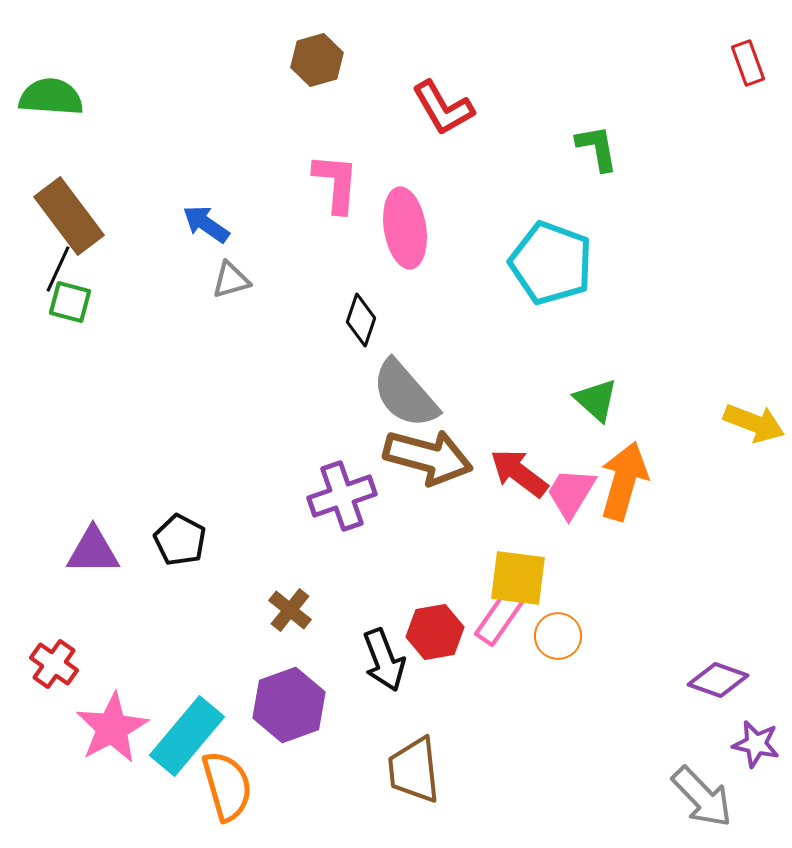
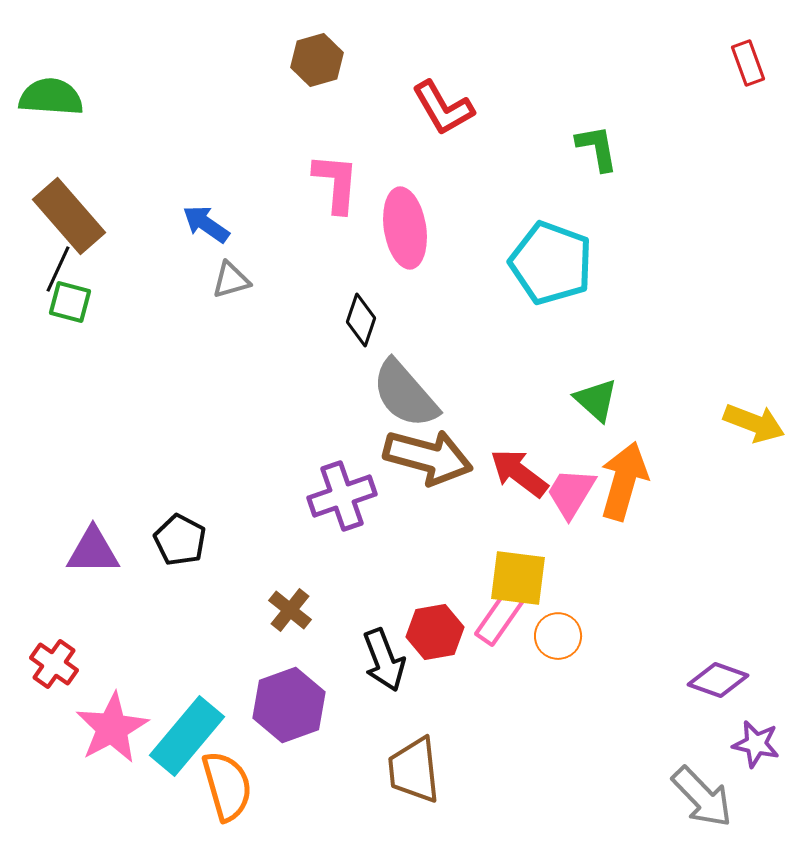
brown rectangle: rotated 4 degrees counterclockwise
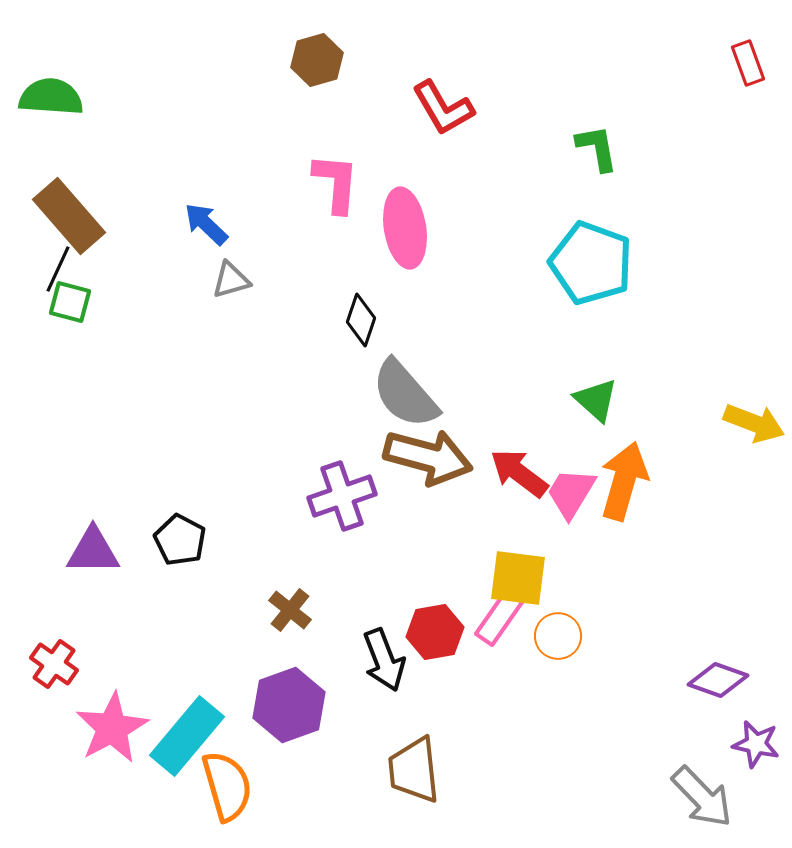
blue arrow: rotated 9 degrees clockwise
cyan pentagon: moved 40 px right
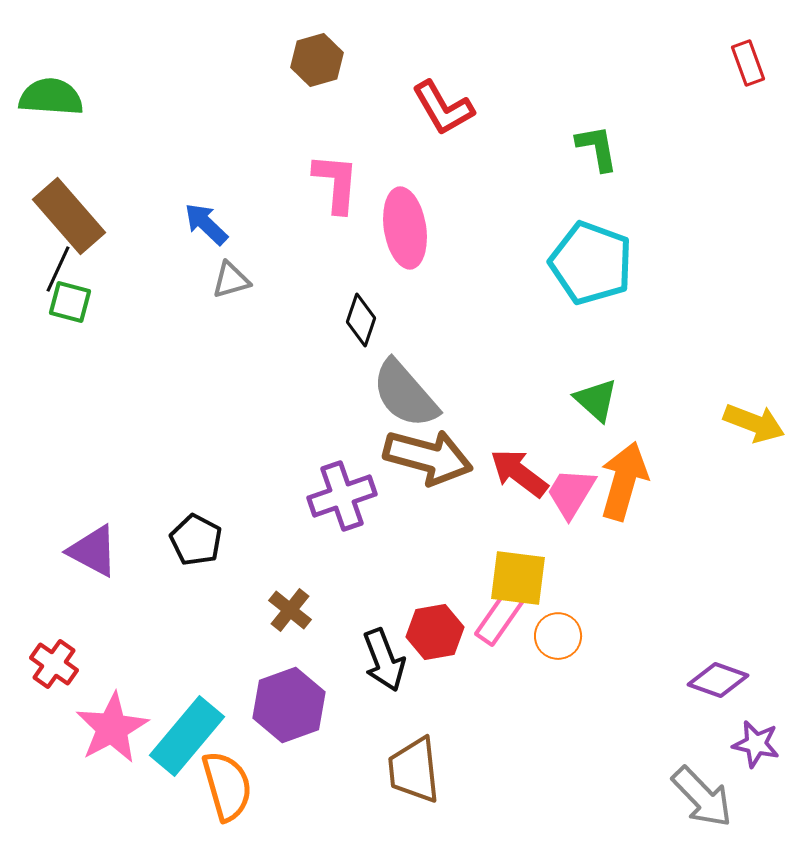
black pentagon: moved 16 px right
purple triangle: rotated 28 degrees clockwise
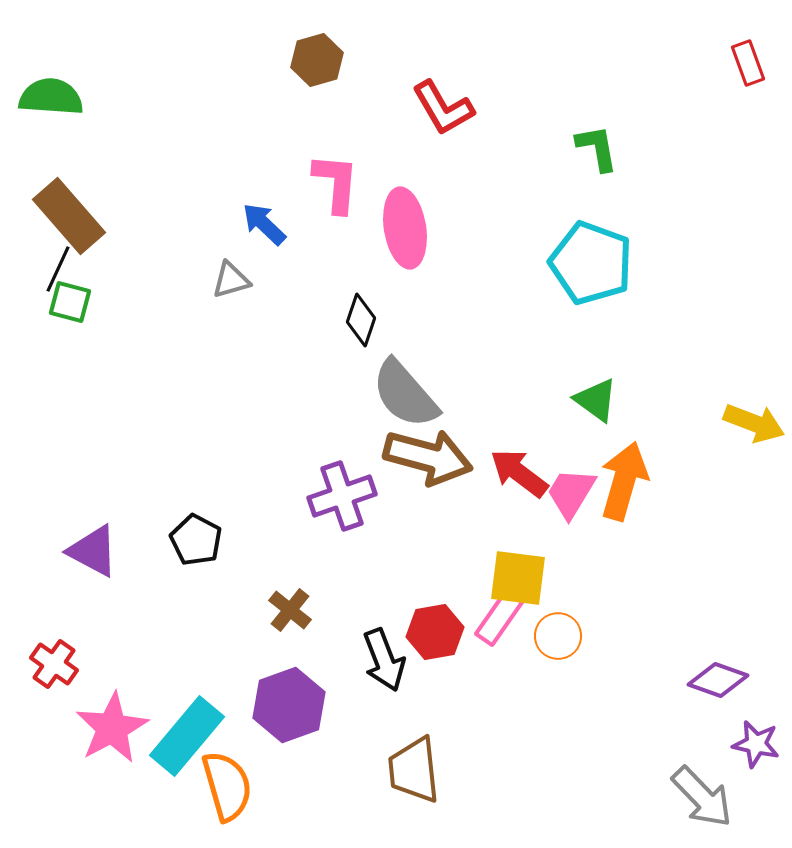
blue arrow: moved 58 px right
green triangle: rotated 6 degrees counterclockwise
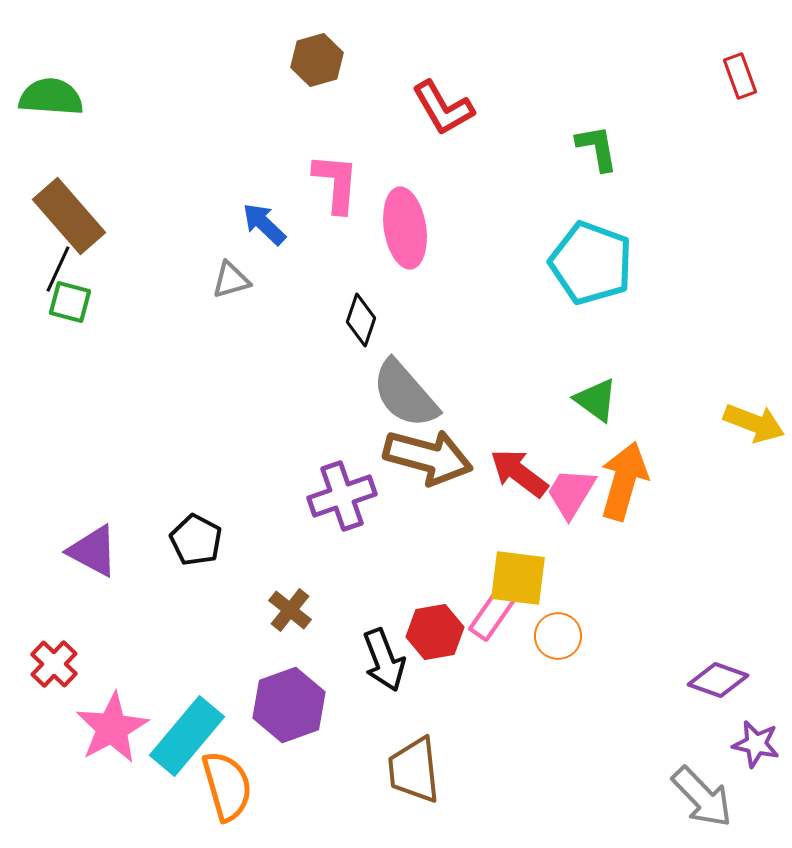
red rectangle: moved 8 px left, 13 px down
pink rectangle: moved 6 px left, 5 px up
red cross: rotated 9 degrees clockwise
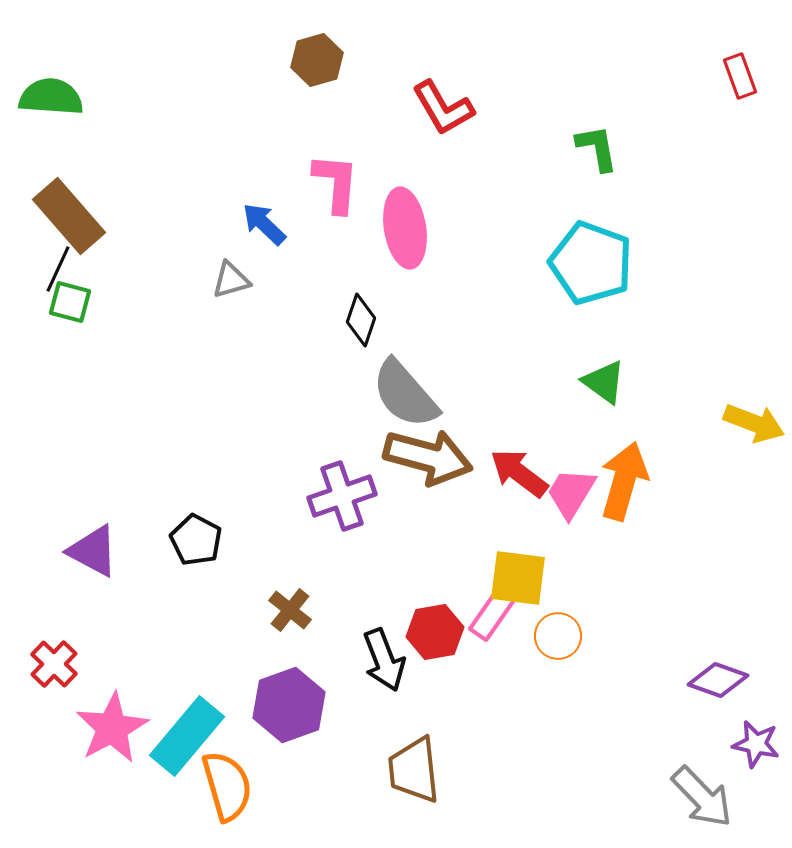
green triangle: moved 8 px right, 18 px up
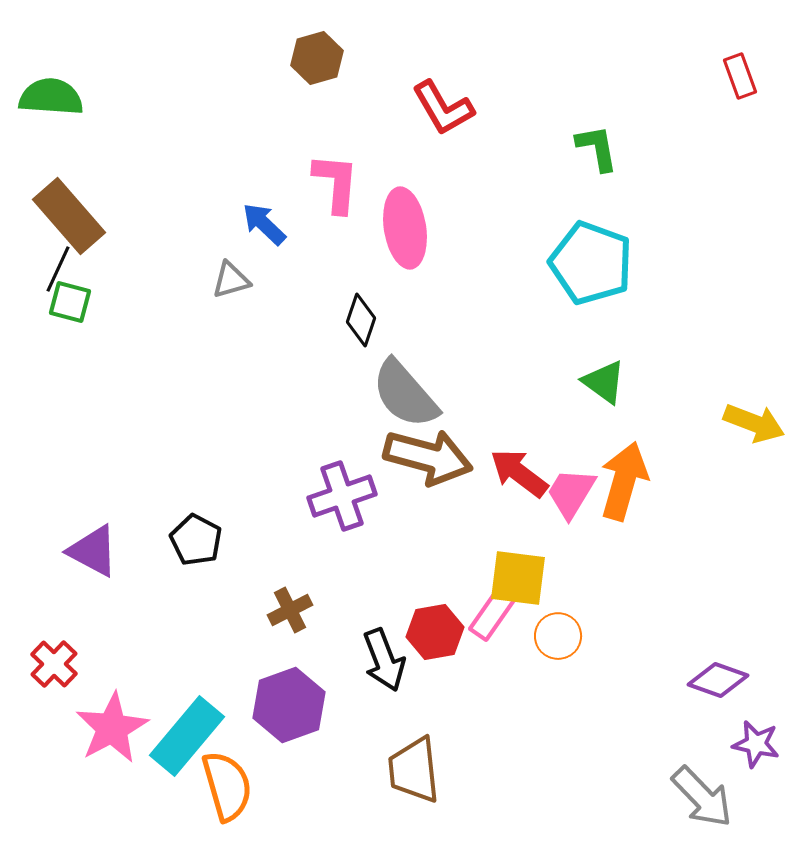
brown hexagon: moved 2 px up
brown cross: rotated 24 degrees clockwise
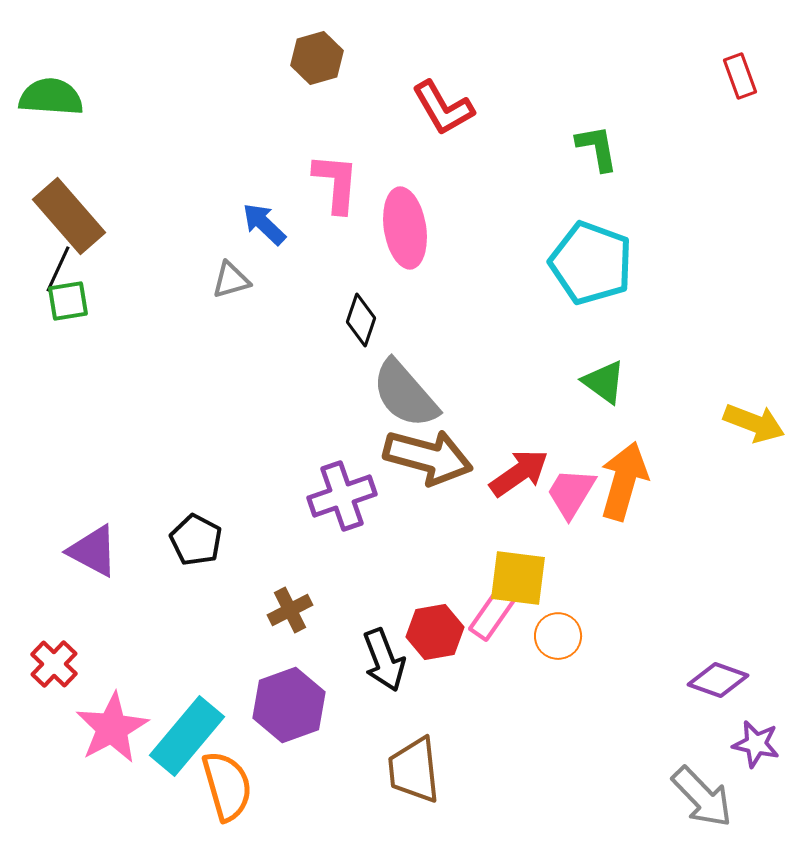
green square: moved 2 px left, 1 px up; rotated 24 degrees counterclockwise
red arrow: rotated 108 degrees clockwise
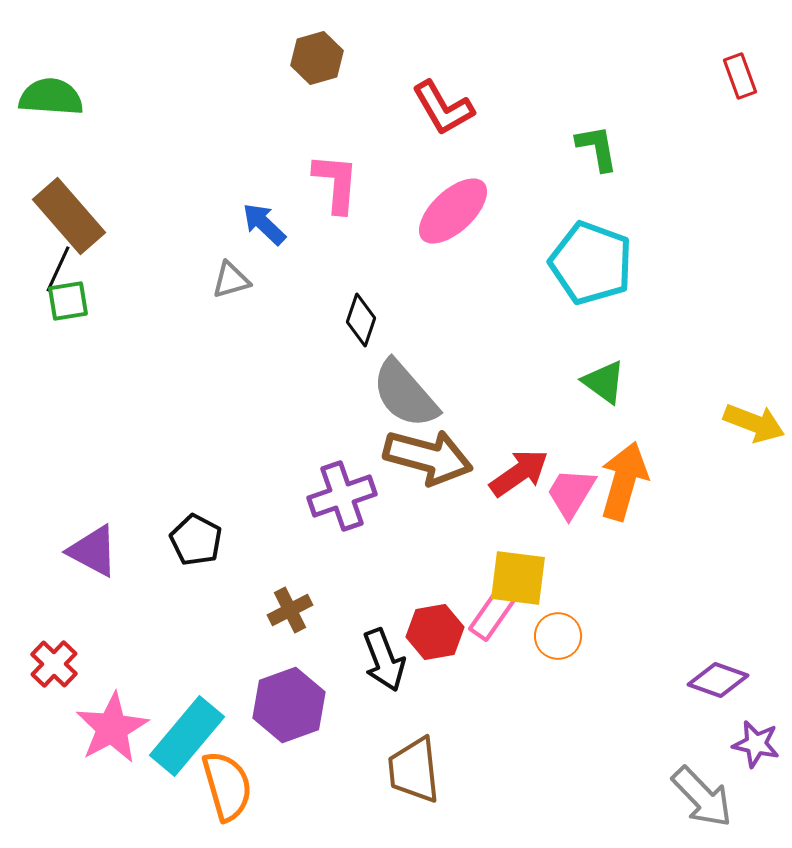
pink ellipse: moved 48 px right, 17 px up; rotated 56 degrees clockwise
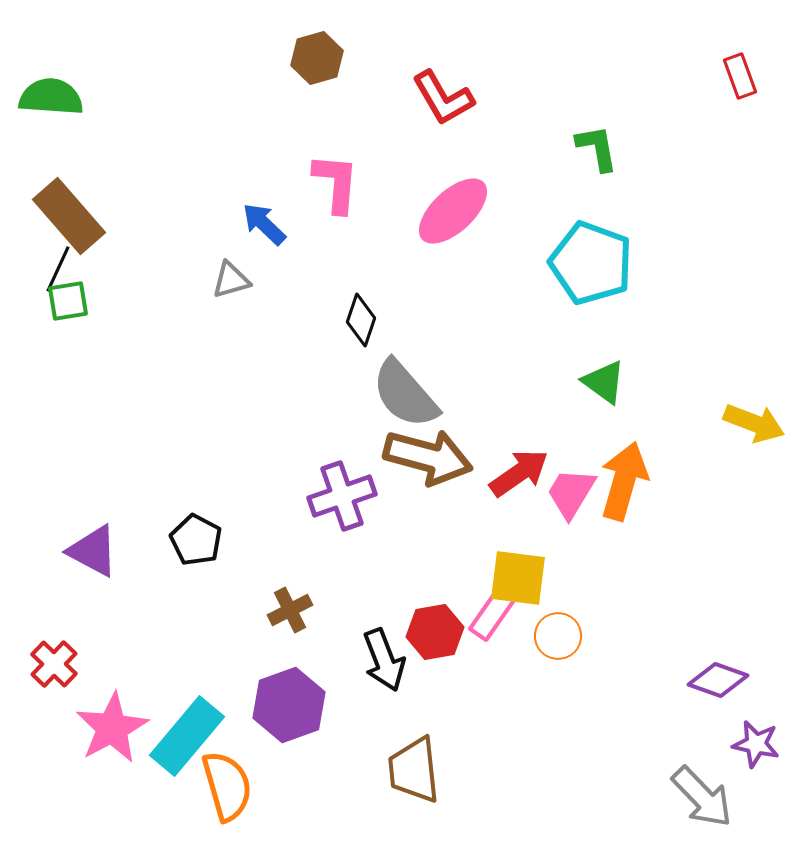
red L-shape: moved 10 px up
